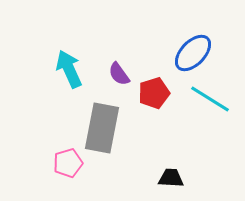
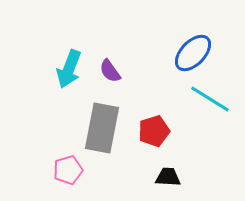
cyan arrow: rotated 135 degrees counterclockwise
purple semicircle: moved 9 px left, 3 px up
red pentagon: moved 38 px down
pink pentagon: moved 7 px down
black trapezoid: moved 3 px left, 1 px up
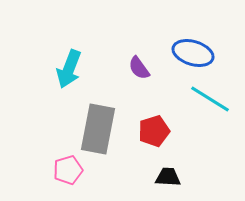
blue ellipse: rotated 63 degrees clockwise
purple semicircle: moved 29 px right, 3 px up
gray rectangle: moved 4 px left, 1 px down
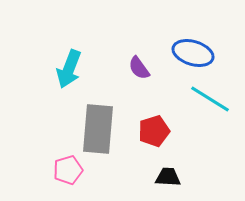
gray rectangle: rotated 6 degrees counterclockwise
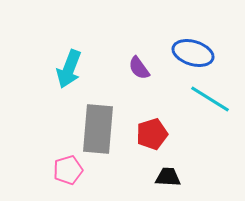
red pentagon: moved 2 px left, 3 px down
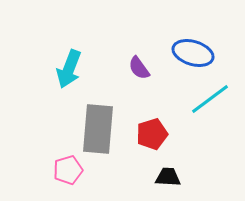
cyan line: rotated 69 degrees counterclockwise
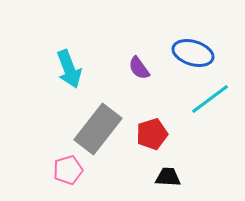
cyan arrow: rotated 42 degrees counterclockwise
gray rectangle: rotated 33 degrees clockwise
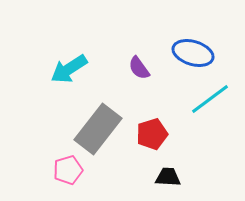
cyan arrow: rotated 78 degrees clockwise
